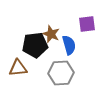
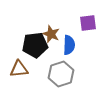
purple square: moved 1 px right, 1 px up
blue semicircle: rotated 18 degrees clockwise
brown triangle: moved 1 px right, 1 px down
gray hexagon: moved 1 px down; rotated 15 degrees counterclockwise
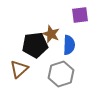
purple square: moved 8 px left, 8 px up
brown triangle: rotated 36 degrees counterclockwise
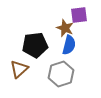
purple square: moved 1 px left
brown star: moved 14 px right, 6 px up
blue semicircle: rotated 12 degrees clockwise
